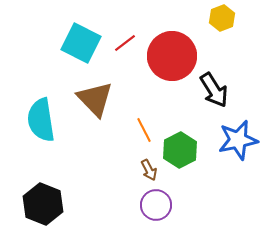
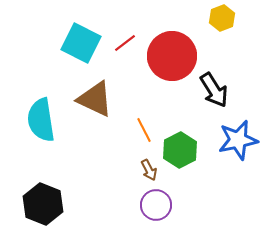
brown triangle: rotated 21 degrees counterclockwise
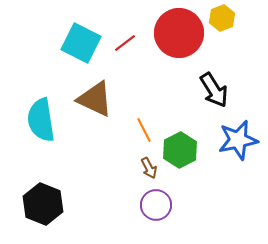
red circle: moved 7 px right, 23 px up
brown arrow: moved 2 px up
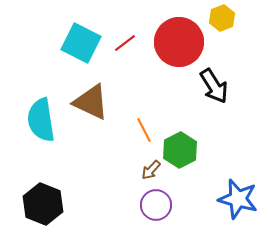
red circle: moved 9 px down
black arrow: moved 4 px up
brown triangle: moved 4 px left, 3 px down
blue star: moved 59 px down; rotated 27 degrees clockwise
brown arrow: moved 2 px right, 2 px down; rotated 70 degrees clockwise
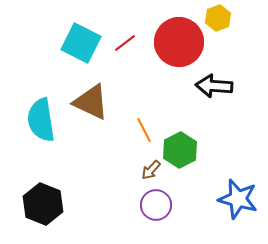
yellow hexagon: moved 4 px left
black arrow: rotated 126 degrees clockwise
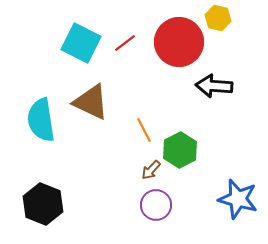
yellow hexagon: rotated 25 degrees counterclockwise
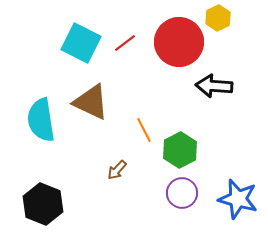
yellow hexagon: rotated 20 degrees clockwise
brown arrow: moved 34 px left
purple circle: moved 26 px right, 12 px up
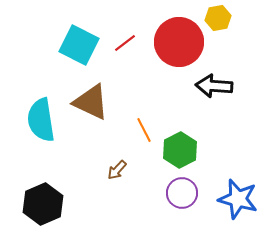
yellow hexagon: rotated 15 degrees clockwise
cyan square: moved 2 px left, 2 px down
black hexagon: rotated 15 degrees clockwise
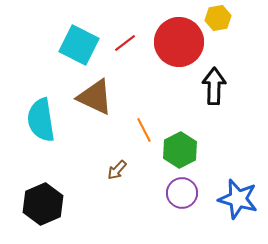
black arrow: rotated 87 degrees clockwise
brown triangle: moved 4 px right, 5 px up
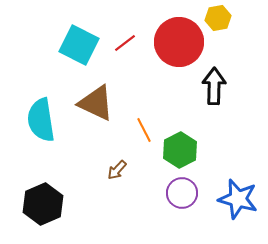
brown triangle: moved 1 px right, 6 px down
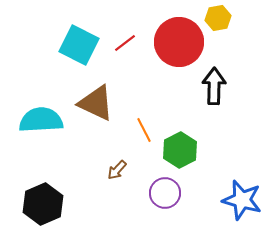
cyan semicircle: rotated 96 degrees clockwise
purple circle: moved 17 px left
blue star: moved 4 px right, 1 px down
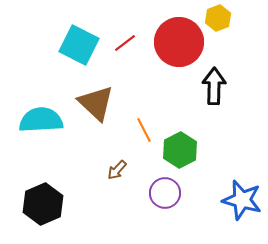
yellow hexagon: rotated 10 degrees counterclockwise
brown triangle: rotated 18 degrees clockwise
